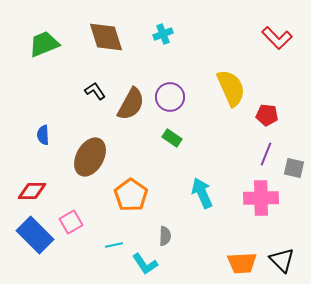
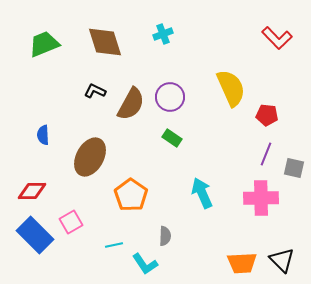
brown diamond: moved 1 px left, 5 px down
black L-shape: rotated 30 degrees counterclockwise
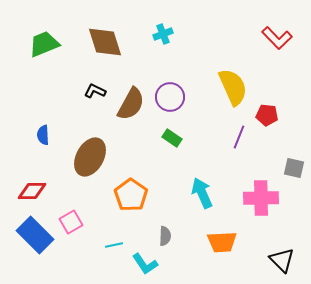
yellow semicircle: moved 2 px right, 1 px up
purple line: moved 27 px left, 17 px up
orange trapezoid: moved 20 px left, 21 px up
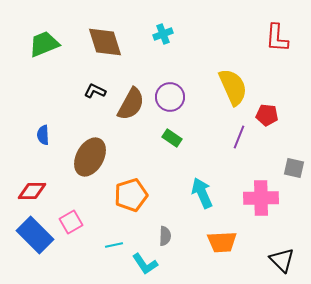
red L-shape: rotated 48 degrees clockwise
orange pentagon: rotated 20 degrees clockwise
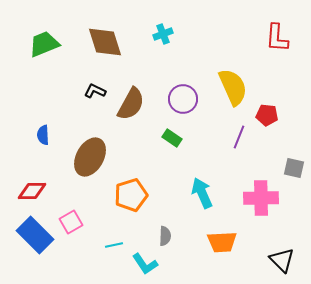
purple circle: moved 13 px right, 2 px down
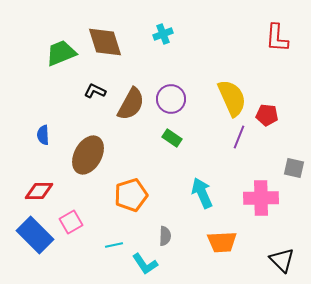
green trapezoid: moved 17 px right, 9 px down
yellow semicircle: moved 1 px left, 11 px down
purple circle: moved 12 px left
brown ellipse: moved 2 px left, 2 px up
red diamond: moved 7 px right
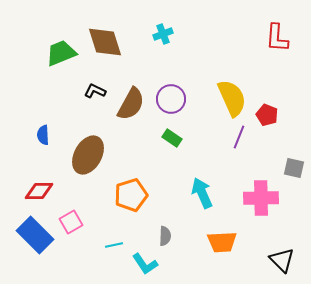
red pentagon: rotated 15 degrees clockwise
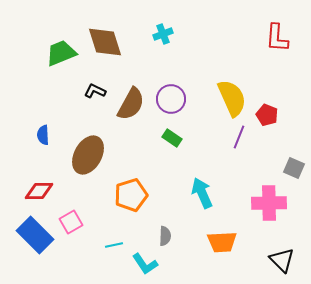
gray square: rotated 10 degrees clockwise
pink cross: moved 8 px right, 5 px down
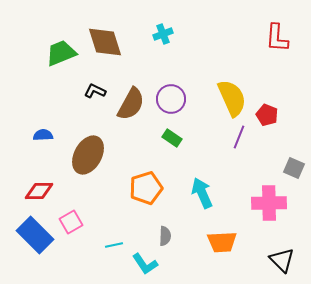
blue semicircle: rotated 90 degrees clockwise
orange pentagon: moved 15 px right, 7 px up
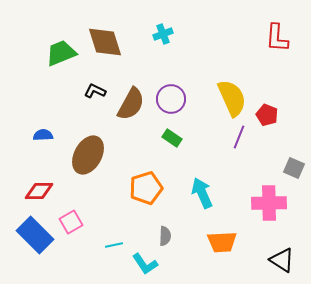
black triangle: rotated 12 degrees counterclockwise
